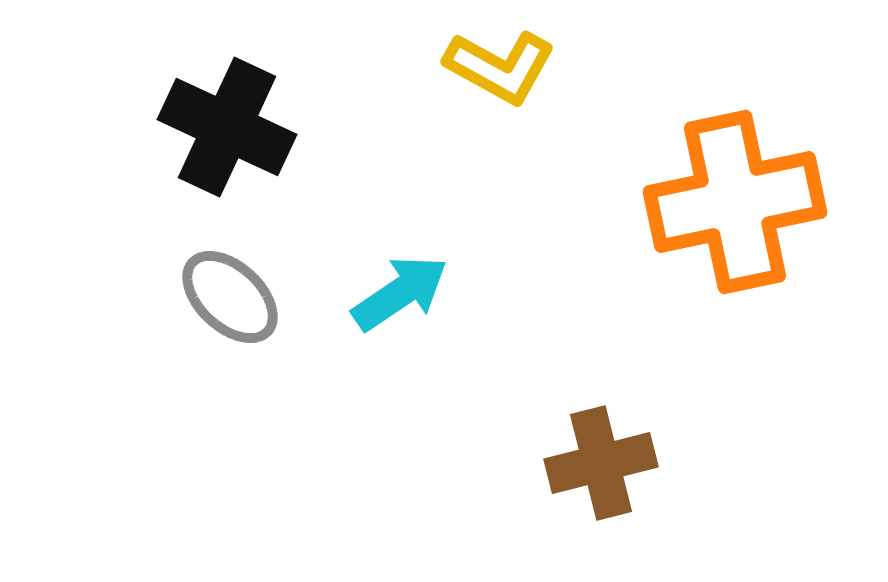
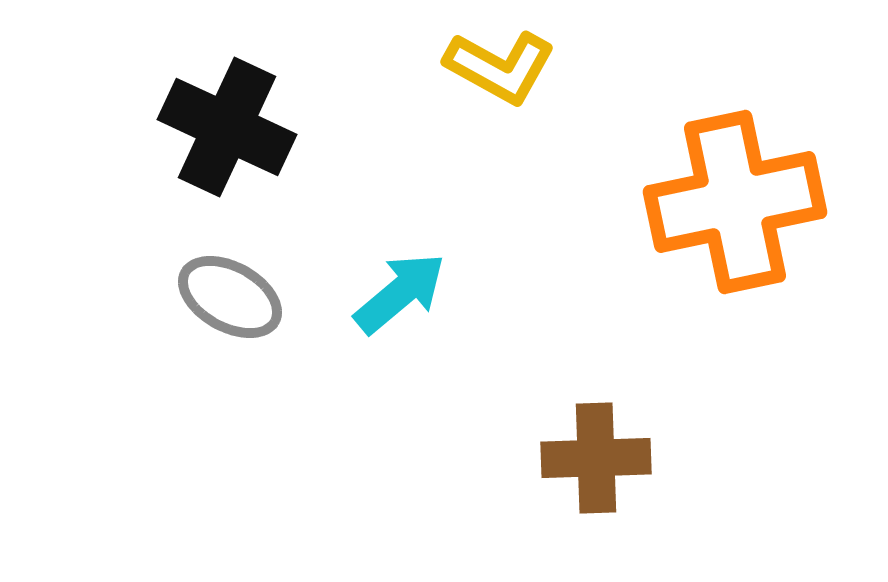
cyan arrow: rotated 6 degrees counterclockwise
gray ellipse: rotated 14 degrees counterclockwise
brown cross: moved 5 px left, 5 px up; rotated 12 degrees clockwise
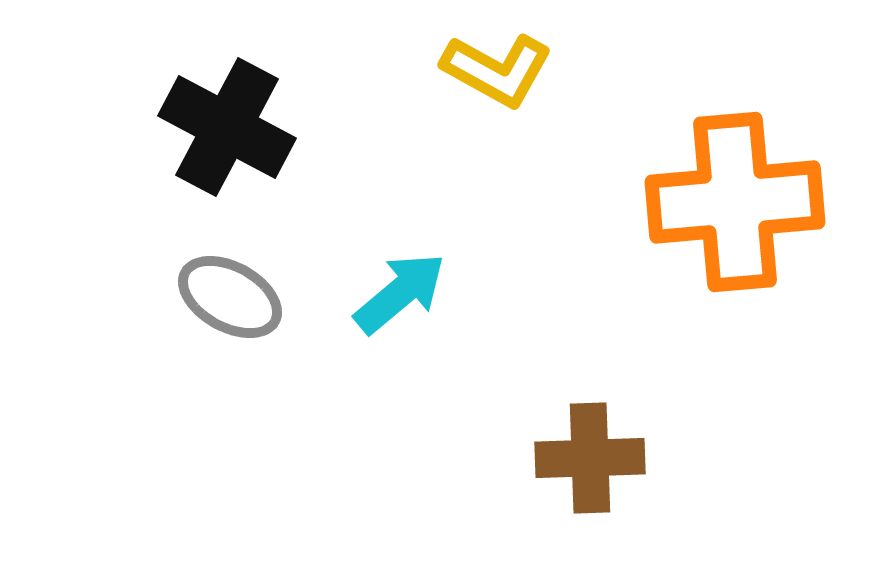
yellow L-shape: moved 3 px left, 3 px down
black cross: rotated 3 degrees clockwise
orange cross: rotated 7 degrees clockwise
brown cross: moved 6 px left
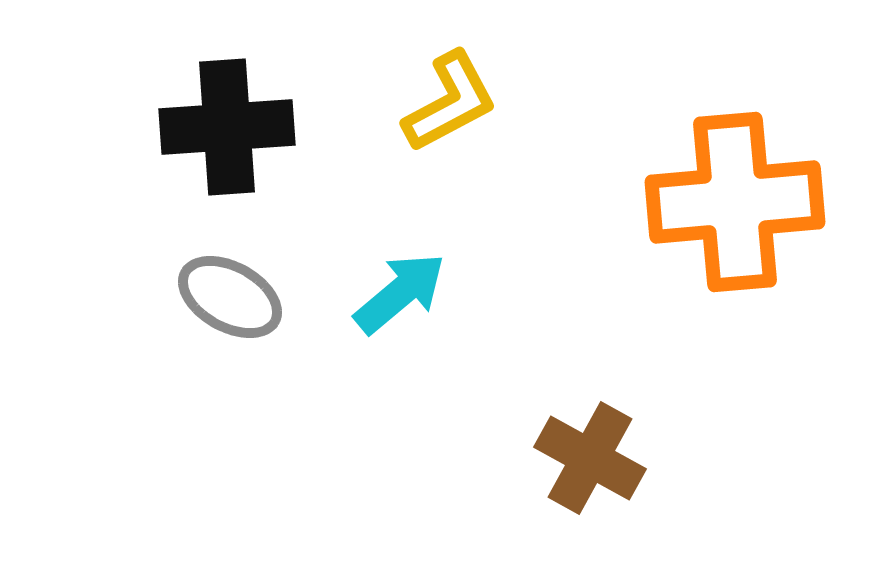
yellow L-shape: moved 47 px left, 32 px down; rotated 57 degrees counterclockwise
black cross: rotated 32 degrees counterclockwise
brown cross: rotated 31 degrees clockwise
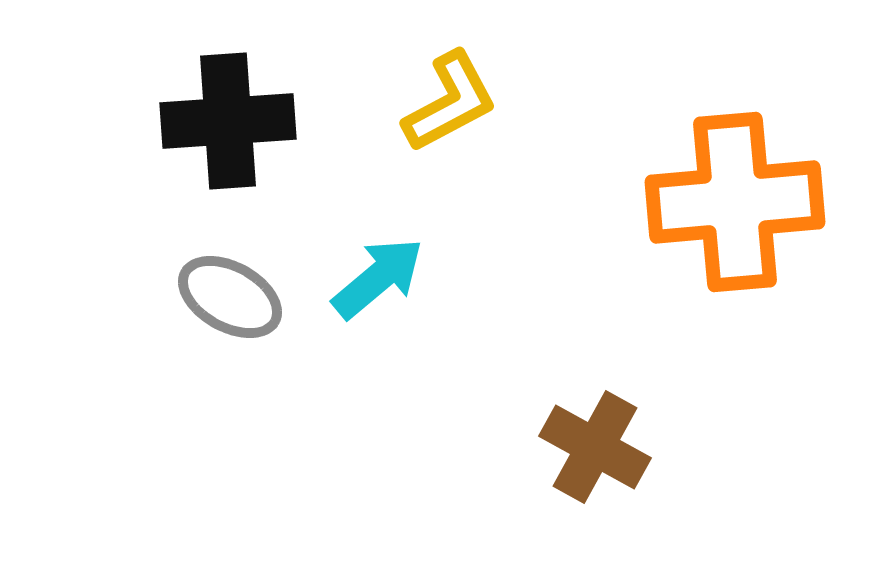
black cross: moved 1 px right, 6 px up
cyan arrow: moved 22 px left, 15 px up
brown cross: moved 5 px right, 11 px up
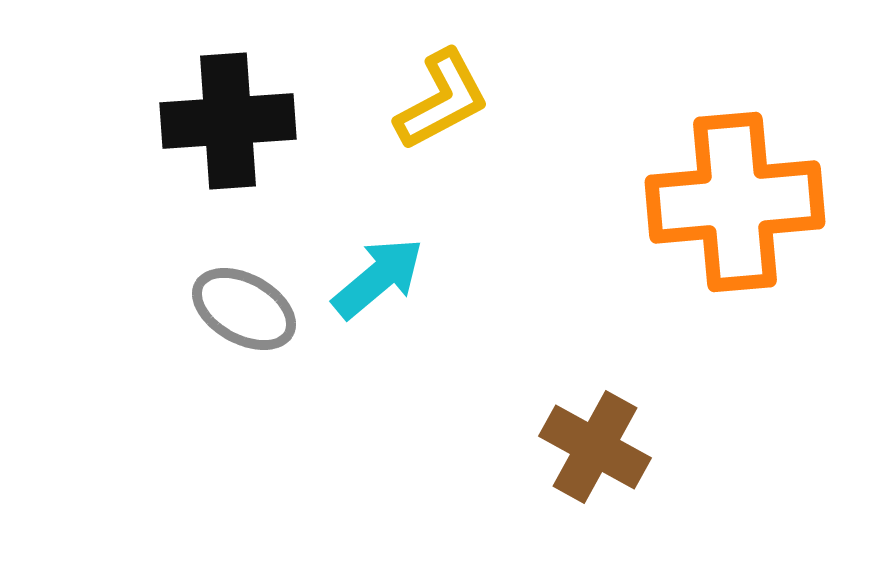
yellow L-shape: moved 8 px left, 2 px up
gray ellipse: moved 14 px right, 12 px down
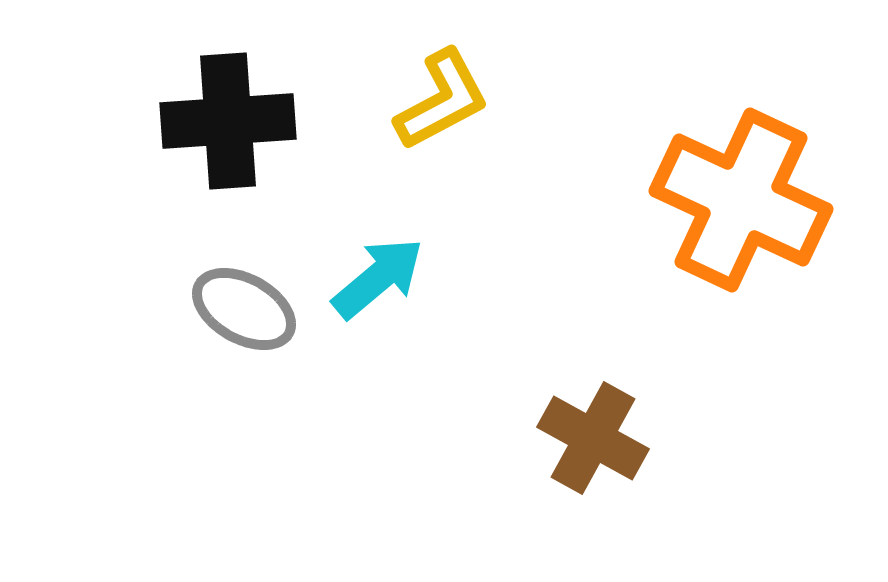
orange cross: moved 6 px right, 2 px up; rotated 30 degrees clockwise
brown cross: moved 2 px left, 9 px up
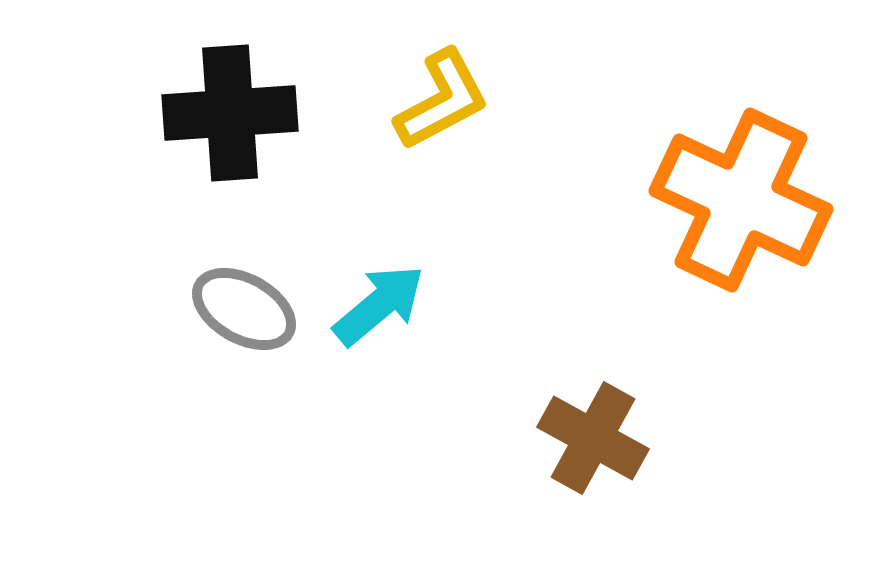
black cross: moved 2 px right, 8 px up
cyan arrow: moved 1 px right, 27 px down
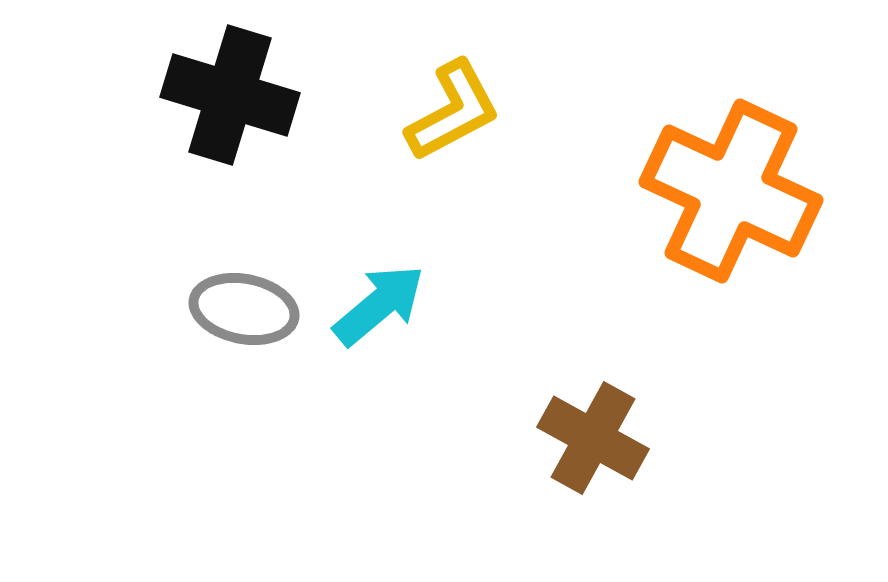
yellow L-shape: moved 11 px right, 11 px down
black cross: moved 18 px up; rotated 21 degrees clockwise
orange cross: moved 10 px left, 9 px up
gray ellipse: rotated 18 degrees counterclockwise
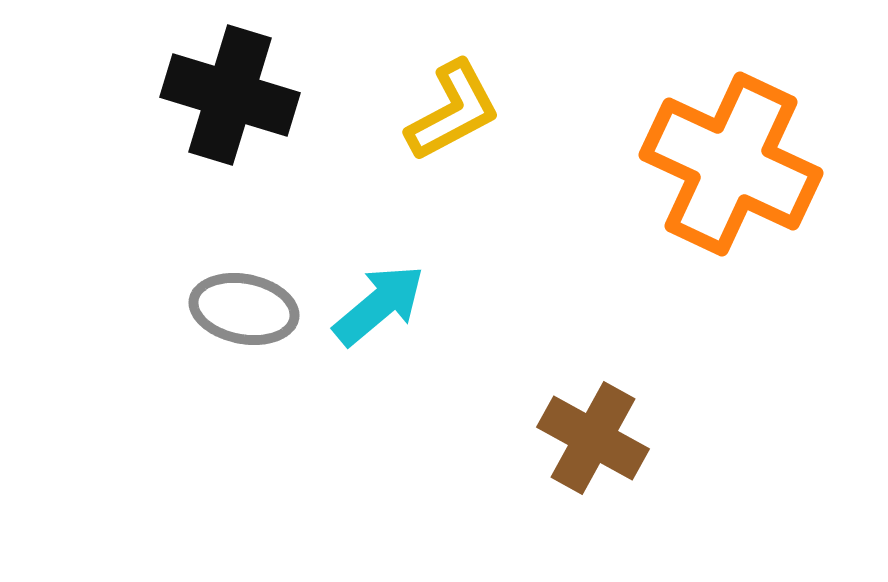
orange cross: moved 27 px up
